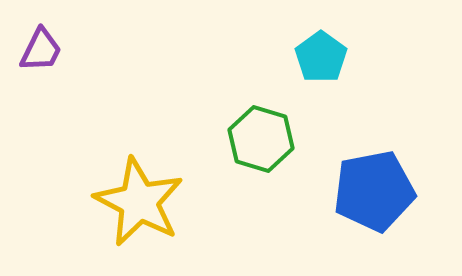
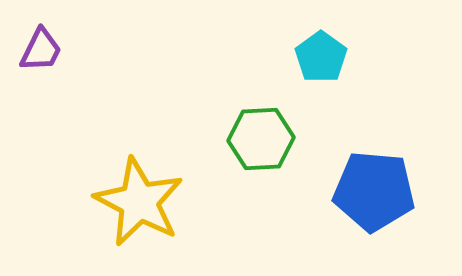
green hexagon: rotated 20 degrees counterclockwise
blue pentagon: rotated 16 degrees clockwise
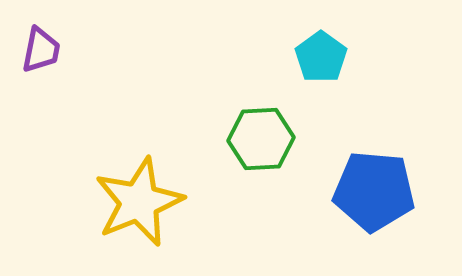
purple trapezoid: rotated 15 degrees counterclockwise
yellow star: rotated 22 degrees clockwise
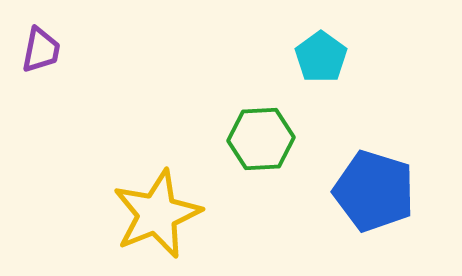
blue pentagon: rotated 12 degrees clockwise
yellow star: moved 18 px right, 12 px down
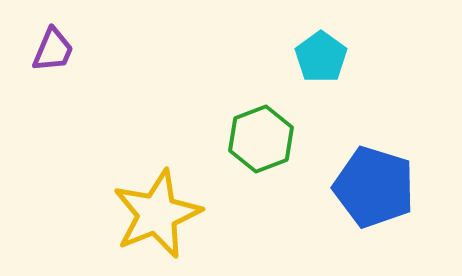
purple trapezoid: moved 12 px right; rotated 12 degrees clockwise
green hexagon: rotated 18 degrees counterclockwise
blue pentagon: moved 4 px up
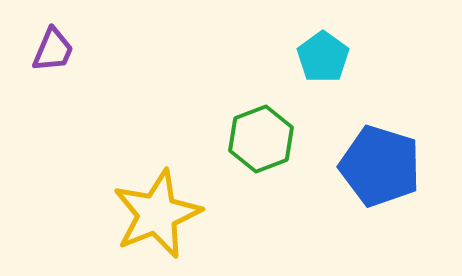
cyan pentagon: moved 2 px right
blue pentagon: moved 6 px right, 21 px up
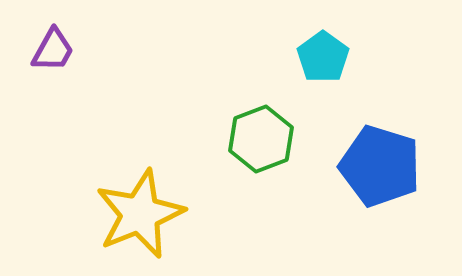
purple trapezoid: rotated 6 degrees clockwise
yellow star: moved 17 px left
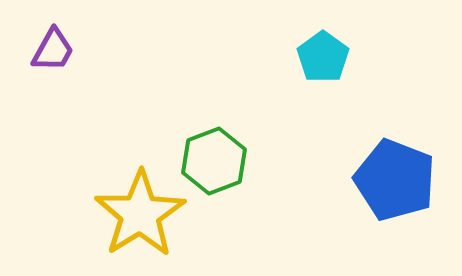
green hexagon: moved 47 px left, 22 px down
blue pentagon: moved 15 px right, 14 px down; rotated 4 degrees clockwise
yellow star: rotated 10 degrees counterclockwise
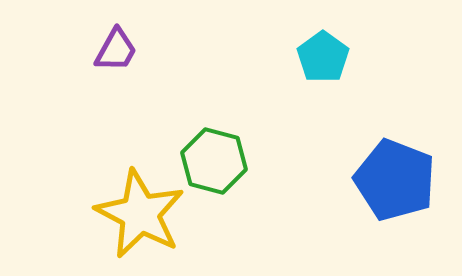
purple trapezoid: moved 63 px right
green hexagon: rotated 24 degrees counterclockwise
yellow star: rotated 12 degrees counterclockwise
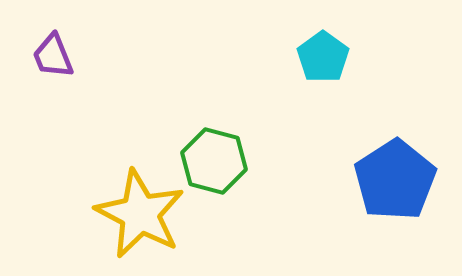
purple trapezoid: moved 63 px left, 6 px down; rotated 129 degrees clockwise
blue pentagon: rotated 18 degrees clockwise
